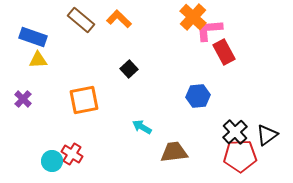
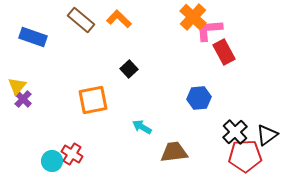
yellow triangle: moved 21 px left, 26 px down; rotated 48 degrees counterclockwise
blue hexagon: moved 1 px right, 2 px down
orange square: moved 9 px right
red pentagon: moved 5 px right
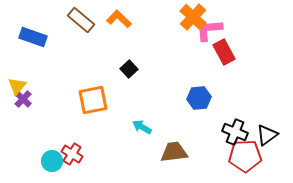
black cross: rotated 25 degrees counterclockwise
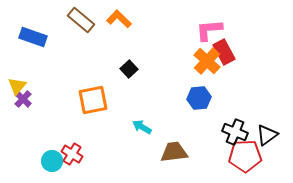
orange cross: moved 14 px right, 44 px down
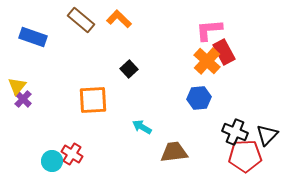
orange square: rotated 8 degrees clockwise
black triangle: rotated 10 degrees counterclockwise
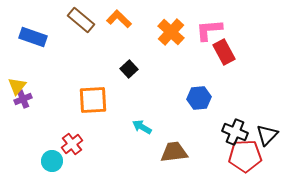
orange cross: moved 36 px left, 29 px up
purple cross: rotated 24 degrees clockwise
red cross: moved 10 px up; rotated 20 degrees clockwise
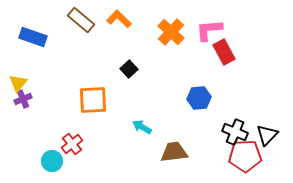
yellow triangle: moved 1 px right, 3 px up
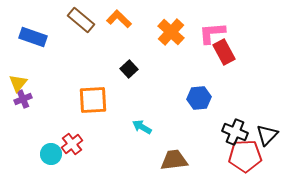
pink L-shape: moved 3 px right, 3 px down
brown trapezoid: moved 8 px down
cyan circle: moved 1 px left, 7 px up
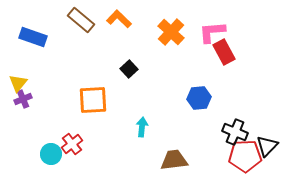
pink L-shape: moved 1 px up
cyan arrow: rotated 66 degrees clockwise
black triangle: moved 11 px down
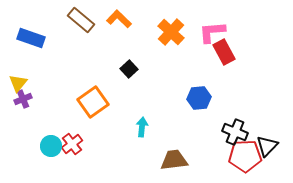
blue rectangle: moved 2 px left, 1 px down
orange square: moved 2 px down; rotated 32 degrees counterclockwise
cyan circle: moved 8 px up
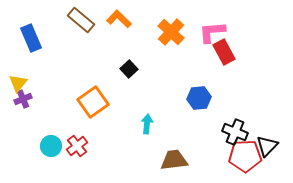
blue rectangle: rotated 48 degrees clockwise
cyan arrow: moved 5 px right, 3 px up
red cross: moved 5 px right, 2 px down
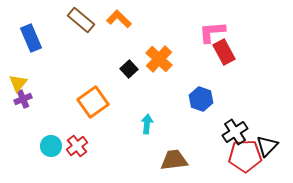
orange cross: moved 12 px left, 27 px down
blue hexagon: moved 2 px right, 1 px down; rotated 25 degrees clockwise
black cross: rotated 35 degrees clockwise
